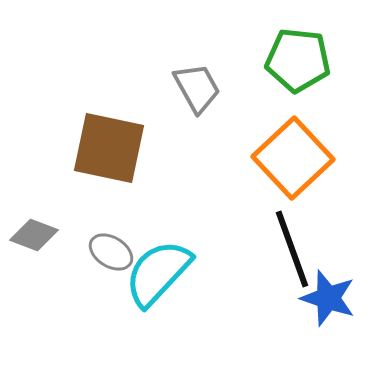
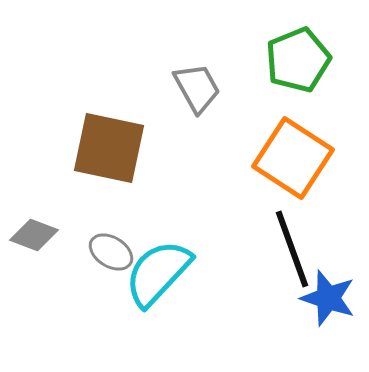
green pentagon: rotated 28 degrees counterclockwise
orange square: rotated 14 degrees counterclockwise
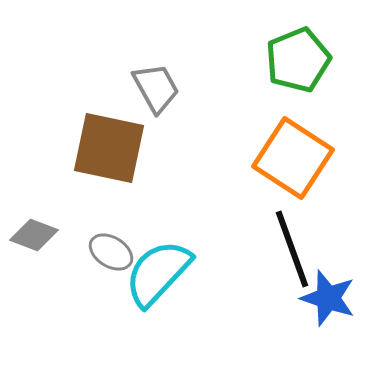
gray trapezoid: moved 41 px left
